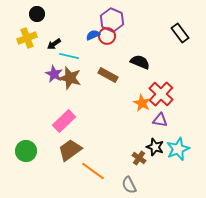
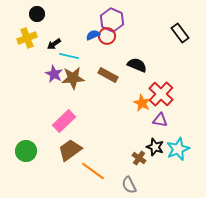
black semicircle: moved 3 px left, 3 px down
brown star: moved 3 px right; rotated 20 degrees counterclockwise
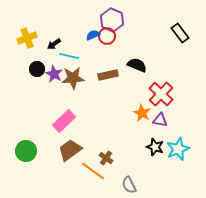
black circle: moved 55 px down
brown rectangle: rotated 42 degrees counterclockwise
orange star: moved 10 px down
brown cross: moved 33 px left
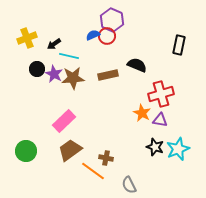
black rectangle: moved 1 px left, 12 px down; rotated 48 degrees clockwise
red cross: rotated 30 degrees clockwise
brown cross: rotated 24 degrees counterclockwise
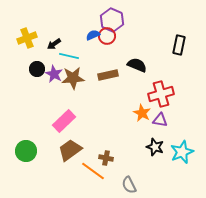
cyan star: moved 4 px right, 3 px down
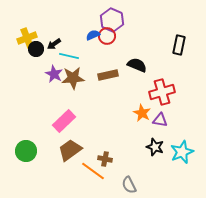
black circle: moved 1 px left, 20 px up
red cross: moved 1 px right, 2 px up
brown cross: moved 1 px left, 1 px down
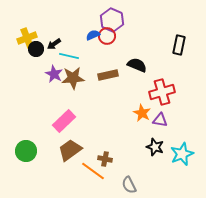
cyan star: moved 2 px down
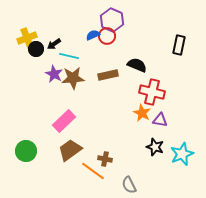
red cross: moved 10 px left; rotated 30 degrees clockwise
